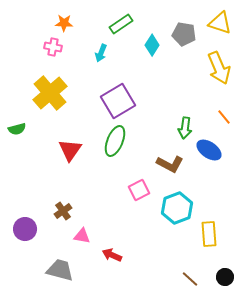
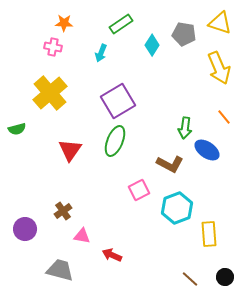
blue ellipse: moved 2 px left
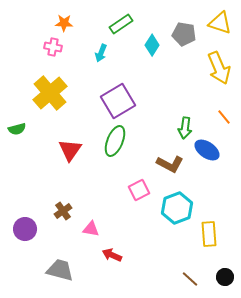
pink triangle: moved 9 px right, 7 px up
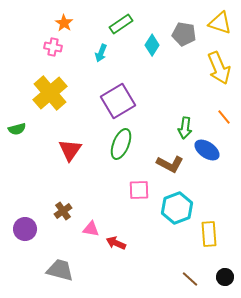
orange star: rotated 30 degrees clockwise
green ellipse: moved 6 px right, 3 px down
pink square: rotated 25 degrees clockwise
red arrow: moved 4 px right, 12 px up
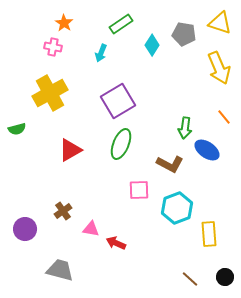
yellow cross: rotated 12 degrees clockwise
red triangle: rotated 25 degrees clockwise
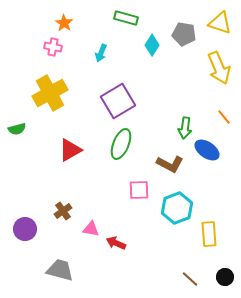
green rectangle: moved 5 px right, 6 px up; rotated 50 degrees clockwise
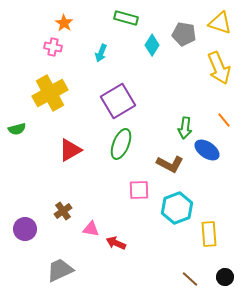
orange line: moved 3 px down
gray trapezoid: rotated 40 degrees counterclockwise
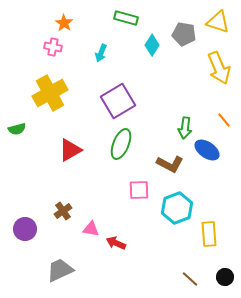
yellow triangle: moved 2 px left, 1 px up
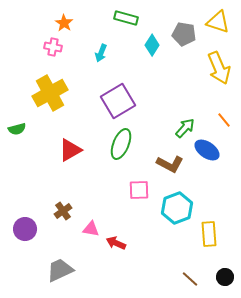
green arrow: rotated 145 degrees counterclockwise
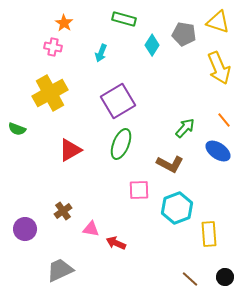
green rectangle: moved 2 px left, 1 px down
green semicircle: rotated 36 degrees clockwise
blue ellipse: moved 11 px right, 1 px down
